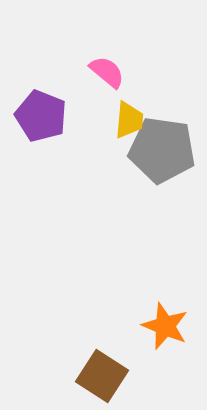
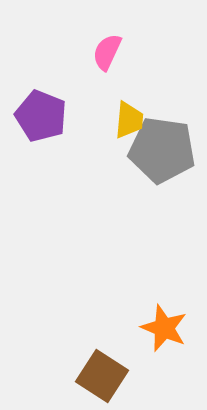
pink semicircle: moved 20 px up; rotated 105 degrees counterclockwise
orange star: moved 1 px left, 2 px down
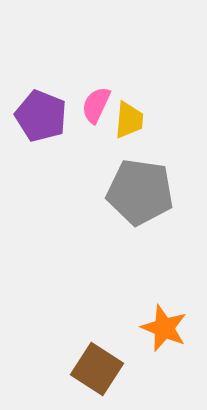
pink semicircle: moved 11 px left, 53 px down
gray pentagon: moved 22 px left, 42 px down
brown square: moved 5 px left, 7 px up
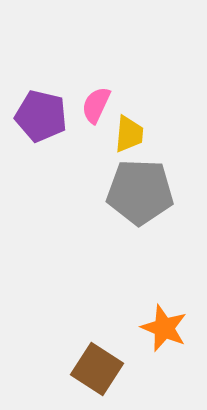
purple pentagon: rotated 9 degrees counterclockwise
yellow trapezoid: moved 14 px down
gray pentagon: rotated 6 degrees counterclockwise
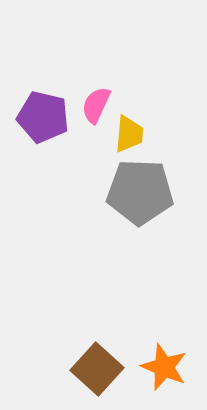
purple pentagon: moved 2 px right, 1 px down
orange star: moved 39 px down
brown square: rotated 9 degrees clockwise
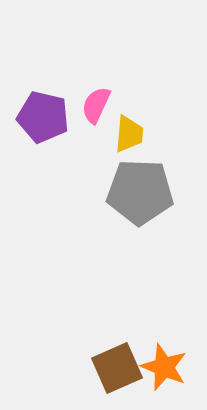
brown square: moved 20 px right, 1 px up; rotated 24 degrees clockwise
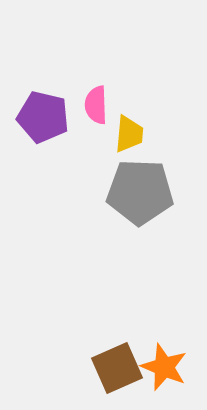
pink semicircle: rotated 27 degrees counterclockwise
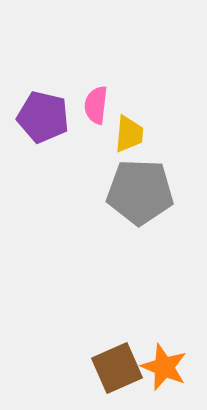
pink semicircle: rotated 9 degrees clockwise
